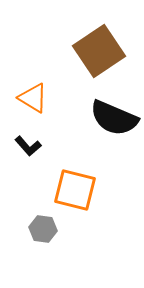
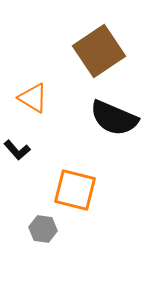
black L-shape: moved 11 px left, 4 px down
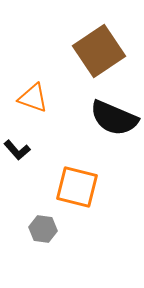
orange triangle: rotated 12 degrees counterclockwise
orange square: moved 2 px right, 3 px up
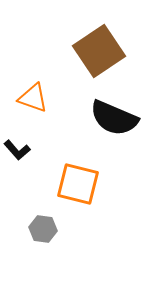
orange square: moved 1 px right, 3 px up
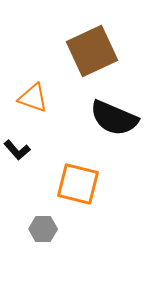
brown square: moved 7 px left; rotated 9 degrees clockwise
gray hexagon: rotated 8 degrees counterclockwise
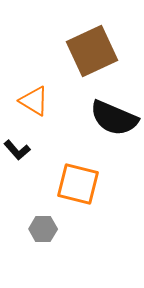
orange triangle: moved 1 px right, 3 px down; rotated 12 degrees clockwise
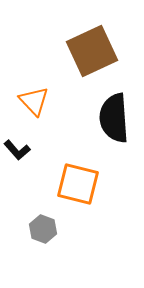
orange triangle: rotated 16 degrees clockwise
black semicircle: rotated 63 degrees clockwise
gray hexagon: rotated 20 degrees clockwise
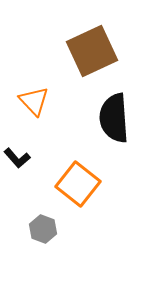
black L-shape: moved 8 px down
orange square: rotated 24 degrees clockwise
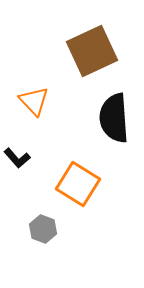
orange square: rotated 6 degrees counterclockwise
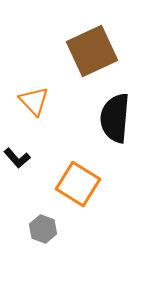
black semicircle: moved 1 px right; rotated 9 degrees clockwise
